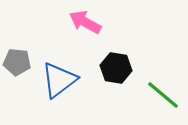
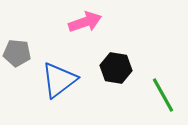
pink arrow: rotated 132 degrees clockwise
gray pentagon: moved 9 px up
green line: rotated 21 degrees clockwise
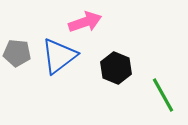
black hexagon: rotated 12 degrees clockwise
blue triangle: moved 24 px up
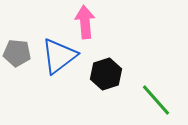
pink arrow: rotated 76 degrees counterclockwise
black hexagon: moved 10 px left, 6 px down; rotated 20 degrees clockwise
green line: moved 7 px left, 5 px down; rotated 12 degrees counterclockwise
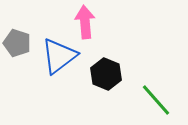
gray pentagon: moved 10 px up; rotated 12 degrees clockwise
black hexagon: rotated 20 degrees counterclockwise
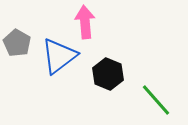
gray pentagon: rotated 12 degrees clockwise
black hexagon: moved 2 px right
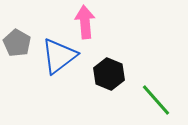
black hexagon: moved 1 px right
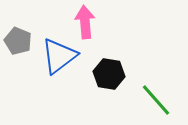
gray pentagon: moved 1 px right, 2 px up; rotated 8 degrees counterclockwise
black hexagon: rotated 12 degrees counterclockwise
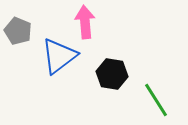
gray pentagon: moved 10 px up
black hexagon: moved 3 px right
green line: rotated 9 degrees clockwise
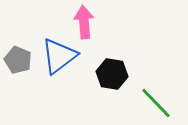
pink arrow: moved 1 px left
gray pentagon: moved 29 px down
green line: moved 3 px down; rotated 12 degrees counterclockwise
